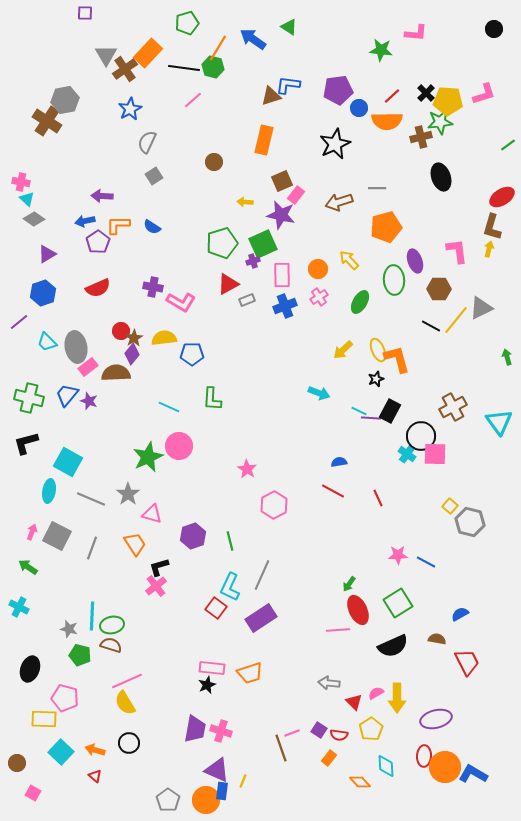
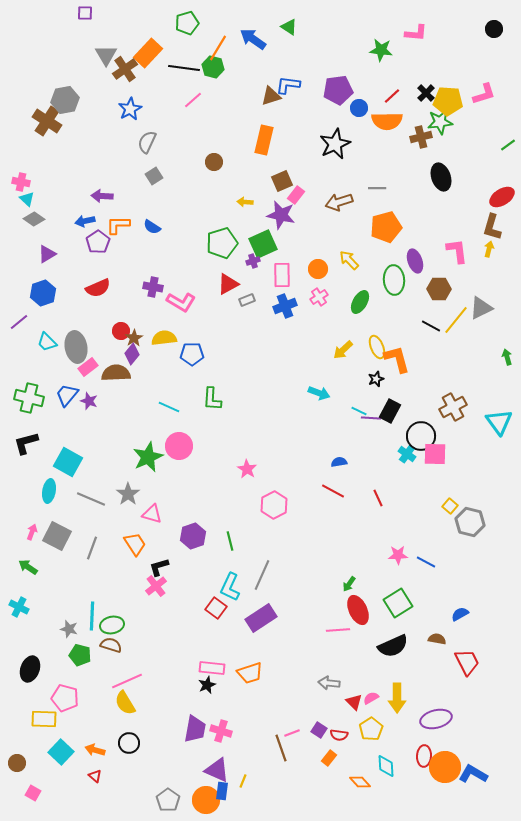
yellow ellipse at (378, 350): moved 1 px left, 3 px up
pink semicircle at (376, 693): moved 5 px left, 5 px down
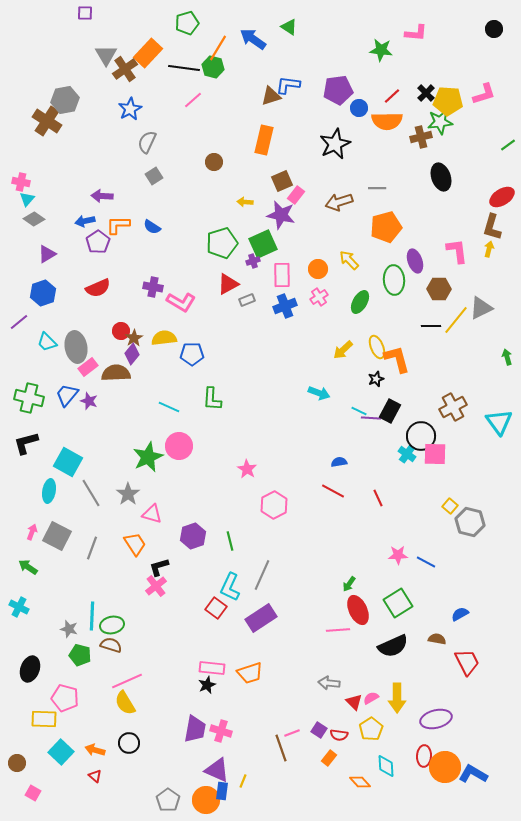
cyan triangle at (27, 199): rotated 28 degrees clockwise
black line at (431, 326): rotated 30 degrees counterclockwise
gray line at (91, 499): moved 6 px up; rotated 36 degrees clockwise
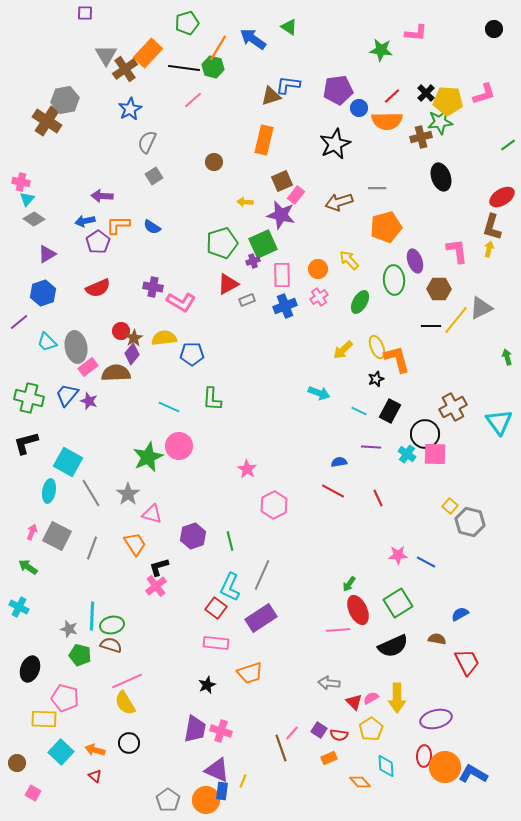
purple line at (371, 418): moved 29 px down
black circle at (421, 436): moved 4 px right, 2 px up
pink rectangle at (212, 668): moved 4 px right, 25 px up
pink line at (292, 733): rotated 28 degrees counterclockwise
orange rectangle at (329, 758): rotated 28 degrees clockwise
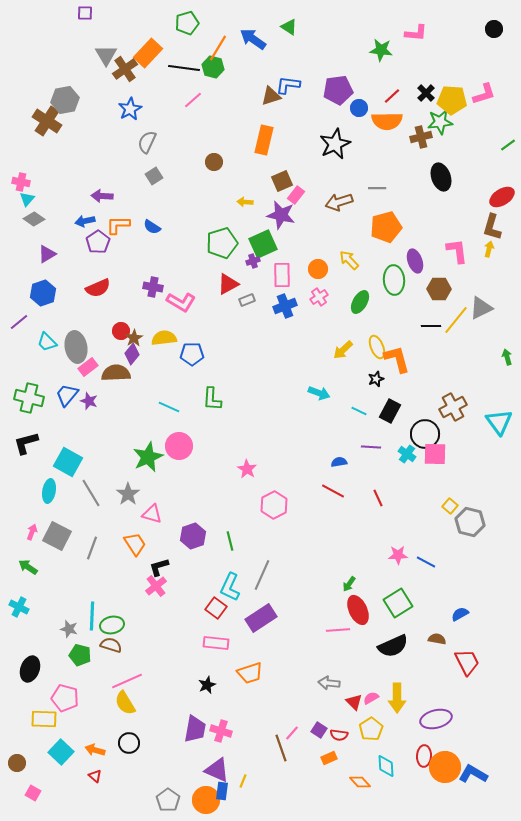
yellow pentagon at (448, 101): moved 4 px right, 1 px up
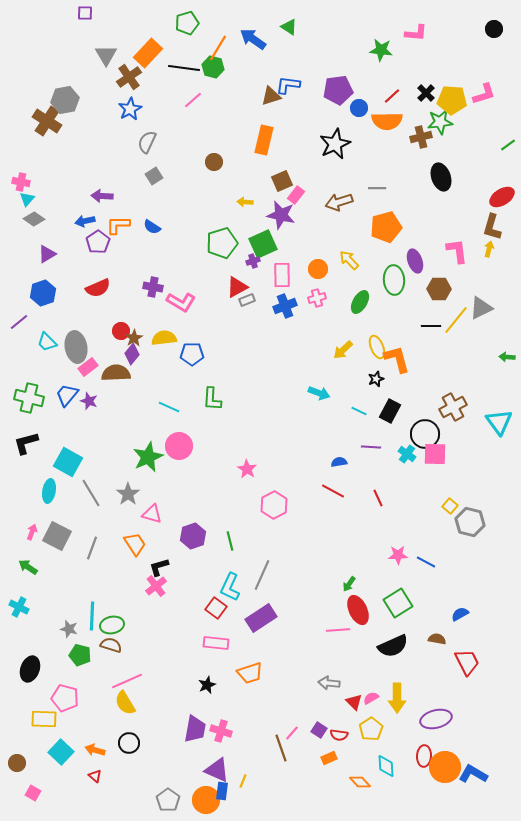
brown cross at (125, 69): moved 4 px right, 8 px down
red triangle at (228, 284): moved 9 px right, 3 px down
pink cross at (319, 297): moved 2 px left, 1 px down; rotated 18 degrees clockwise
green arrow at (507, 357): rotated 70 degrees counterclockwise
